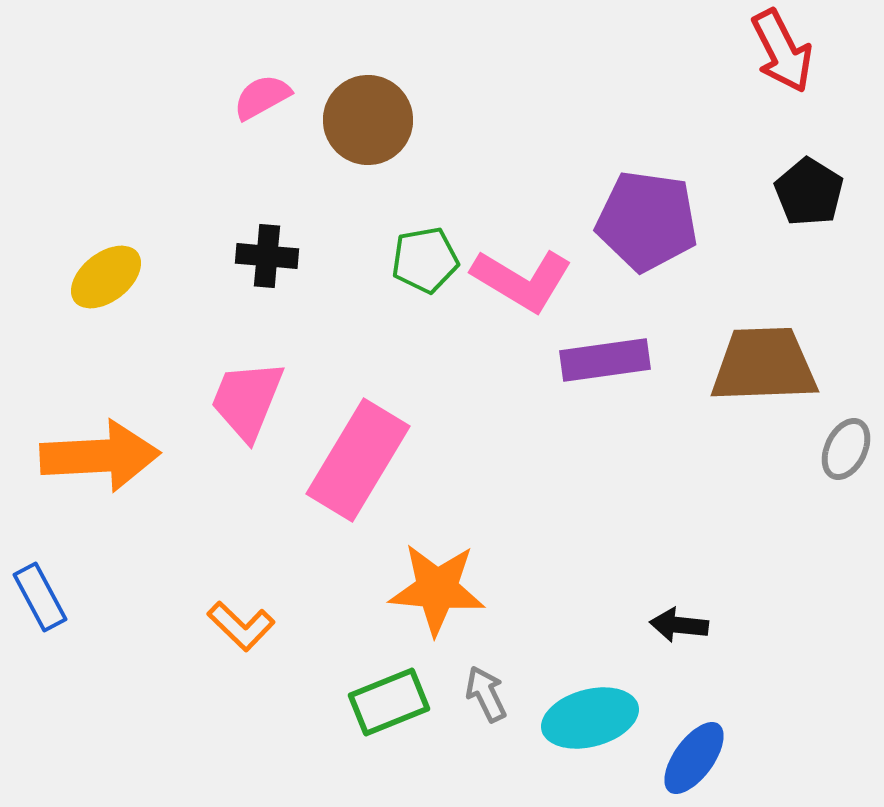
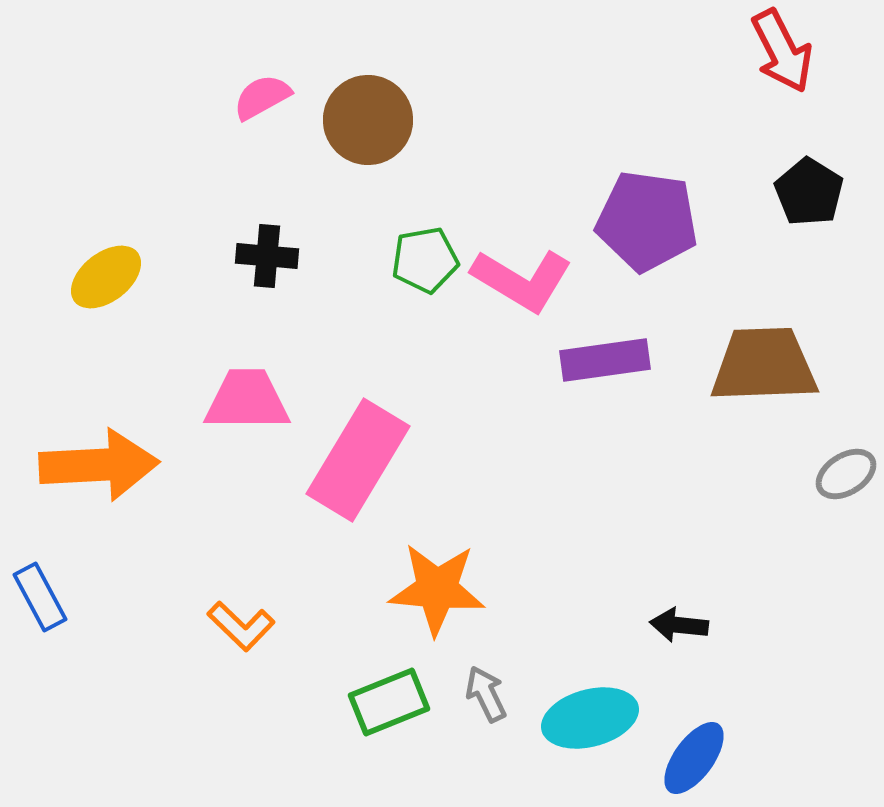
pink trapezoid: rotated 68 degrees clockwise
gray ellipse: moved 25 px down; rotated 32 degrees clockwise
orange arrow: moved 1 px left, 9 px down
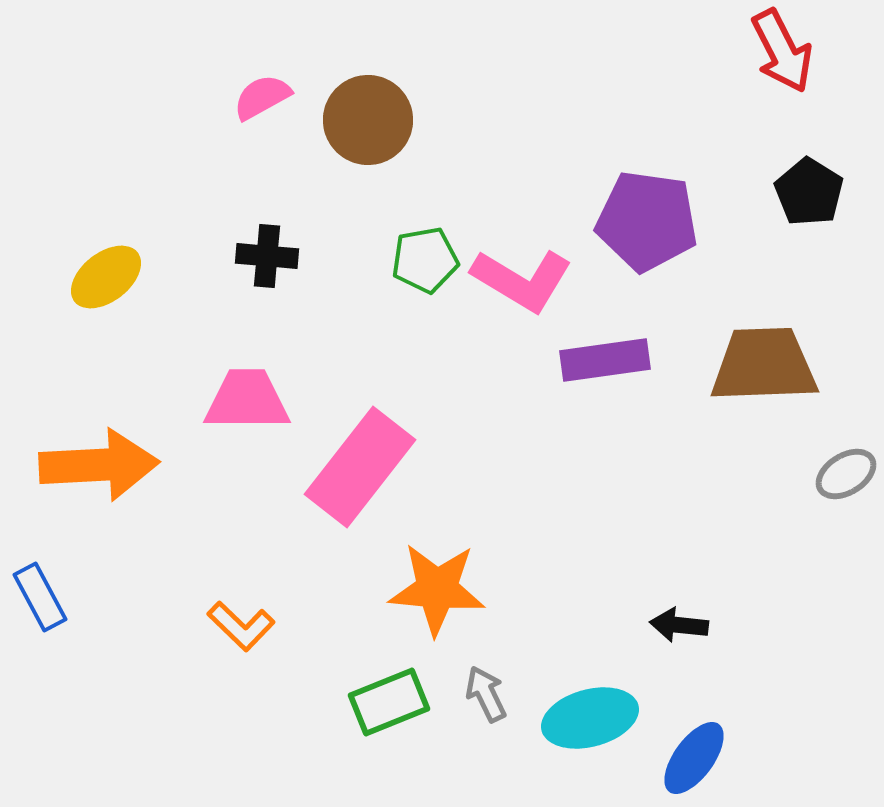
pink rectangle: moved 2 px right, 7 px down; rotated 7 degrees clockwise
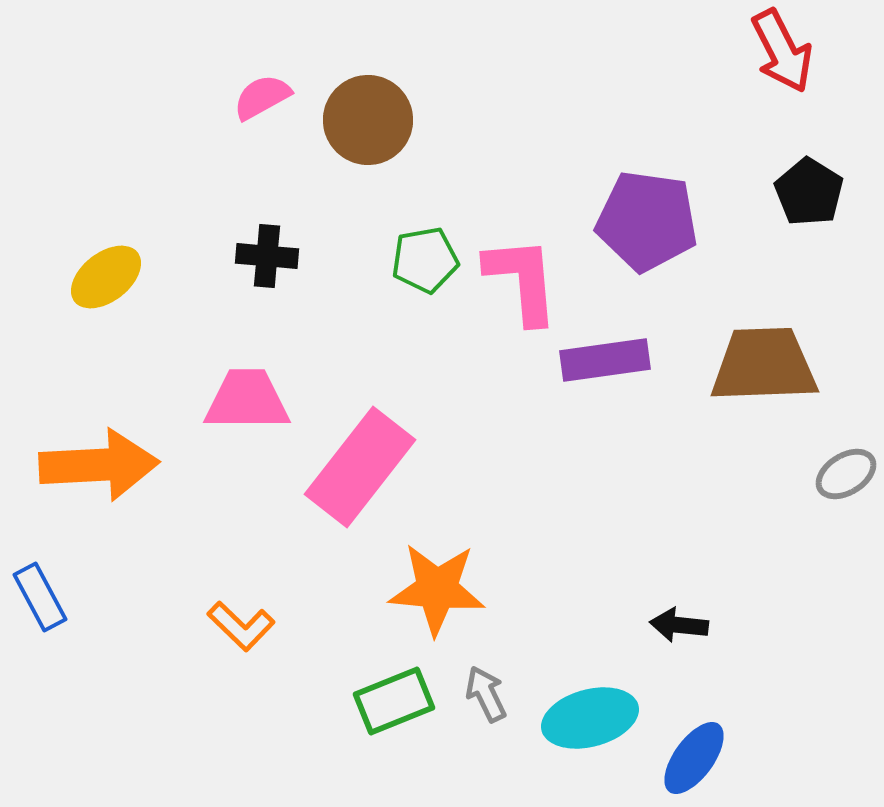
pink L-shape: rotated 126 degrees counterclockwise
green rectangle: moved 5 px right, 1 px up
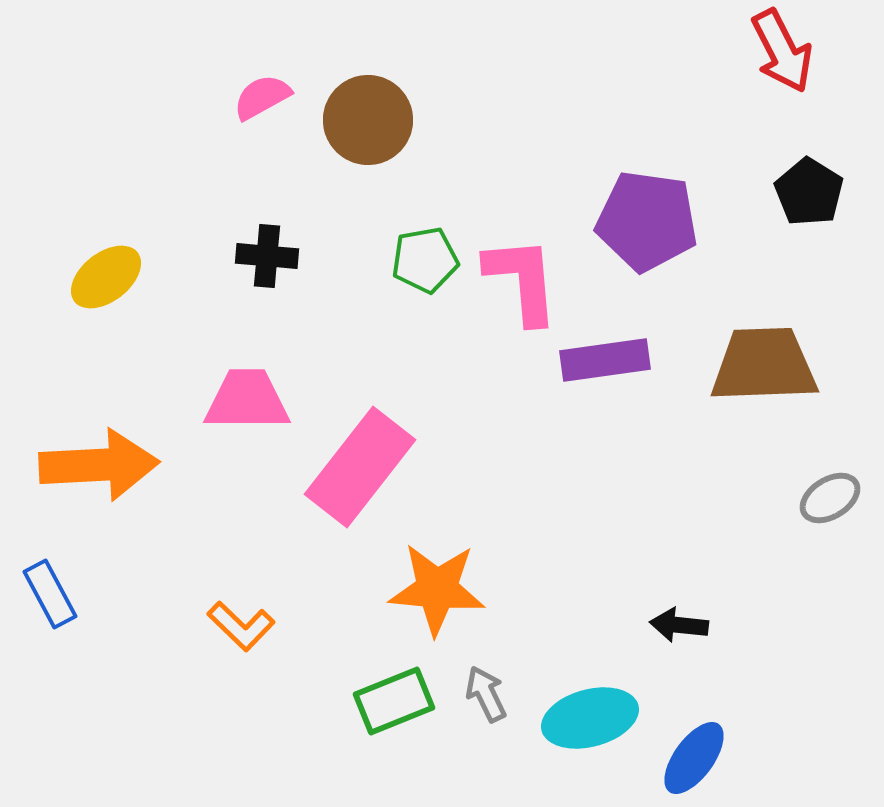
gray ellipse: moved 16 px left, 24 px down
blue rectangle: moved 10 px right, 3 px up
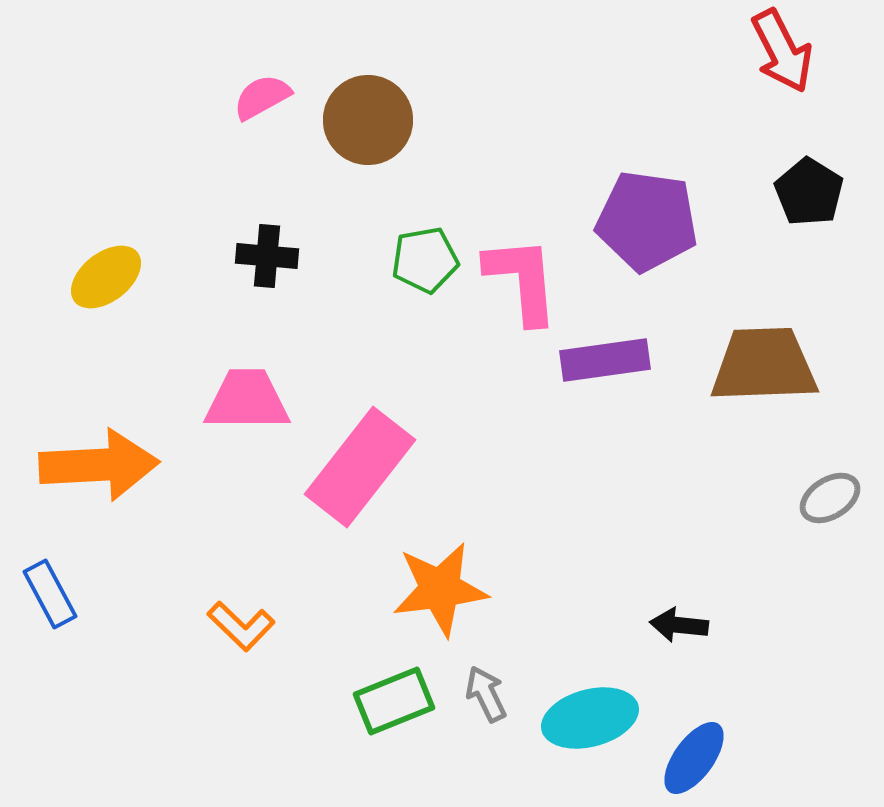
orange star: moved 3 px right; rotated 12 degrees counterclockwise
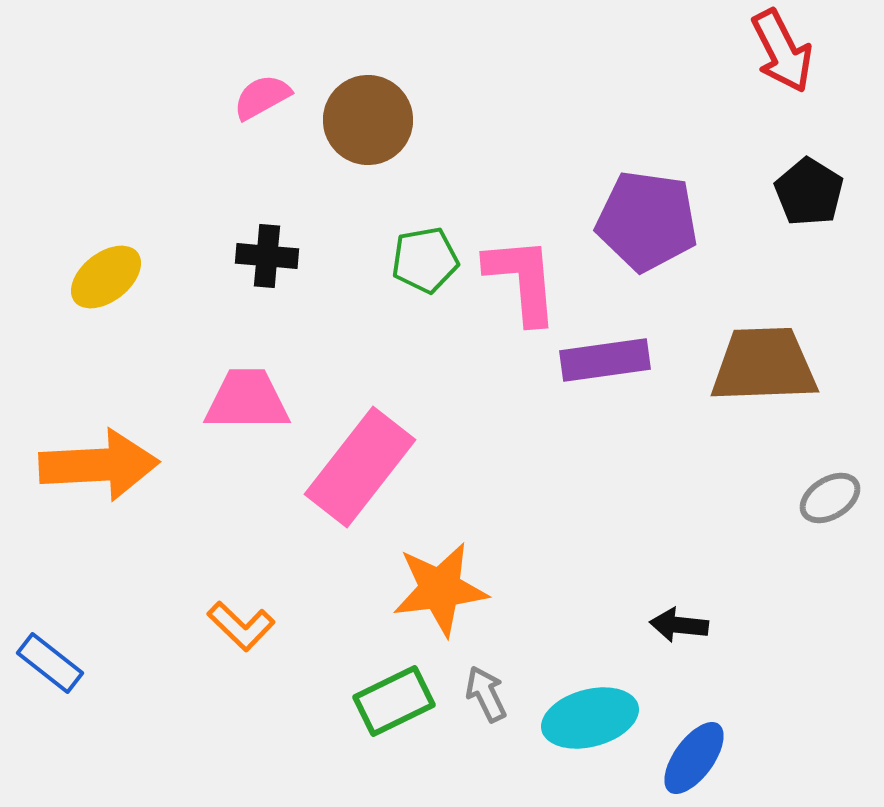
blue rectangle: moved 69 px down; rotated 24 degrees counterclockwise
green rectangle: rotated 4 degrees counterclockwise
